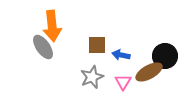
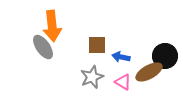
blue arrow: moved 2 px down
pink triangle: rotated 30 degrees counterclockwise
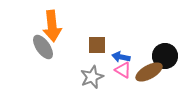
pink triangle: moved 12 px up
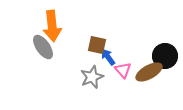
brown square: rotated 12 degrees clockwise
blue arrow: moved 13 px left; rotated 42 degrees clockwise
pink triangle: rotated 18 degrees clockwise
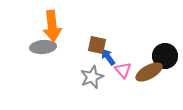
gray ellipse: rotated 60 degrees counterclockwise
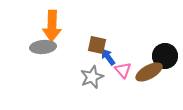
orange arrow: rotated 8 degrees clockwise
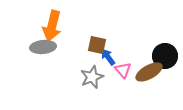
orange arrow: rotated 12 degrees clockwise
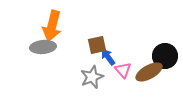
brown square: rotated 24 degrees counterclockwise
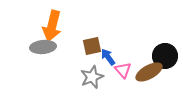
brown square: moved 5 px left, 1 px down
